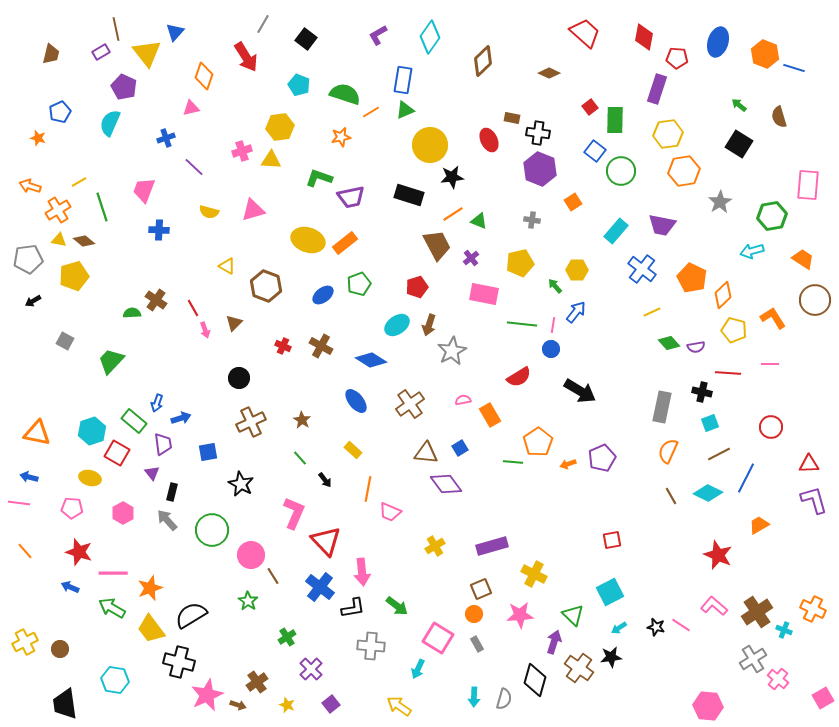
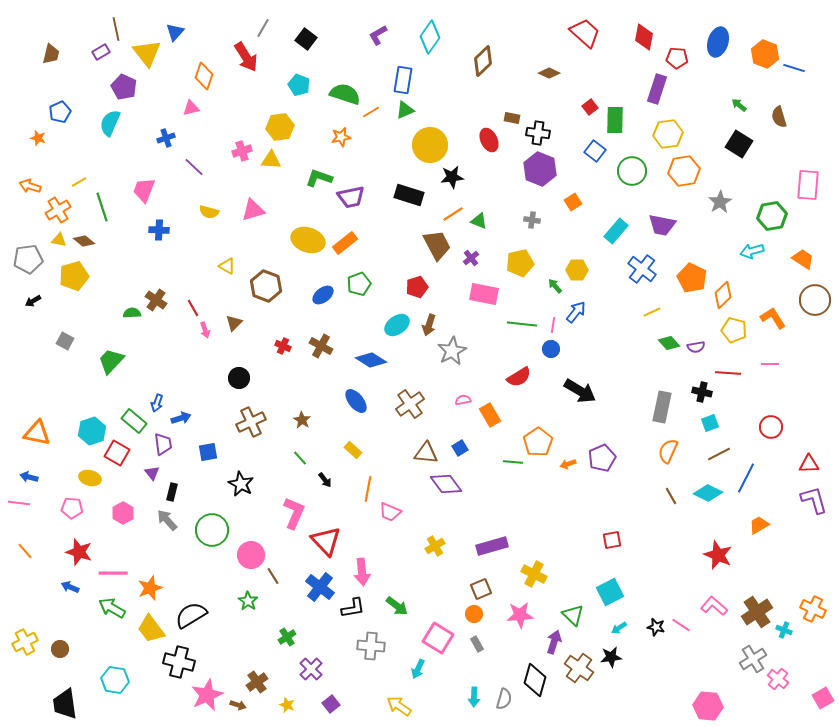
gray line at (263, 24): moved 4 px down
green circle at (621, 171): moved 11 px right
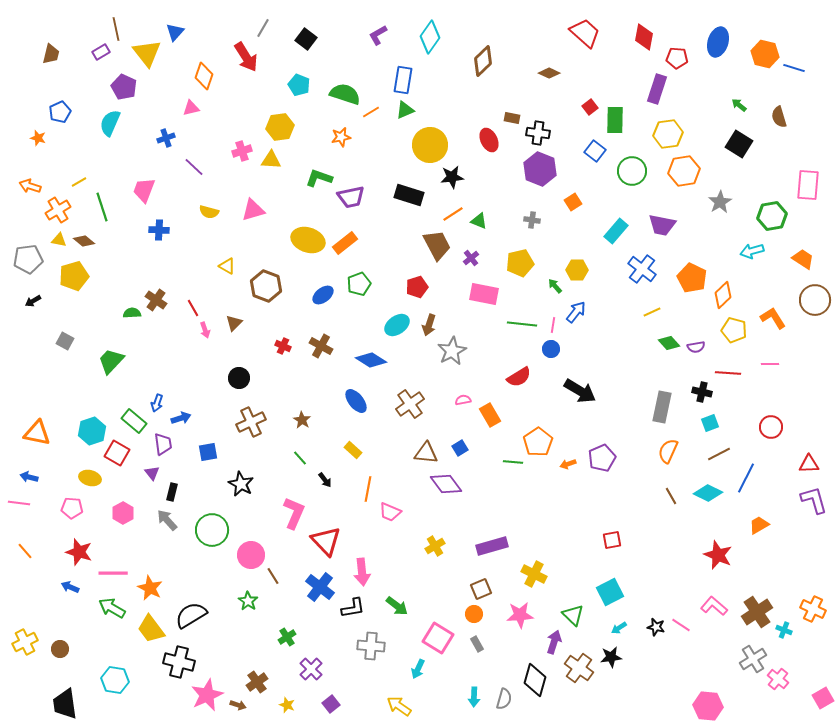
orange hexagon at (765, 54): rotated 8 degrees counterclockwise
orange star at (150, 588): rotated 25 degrees counterclockwise
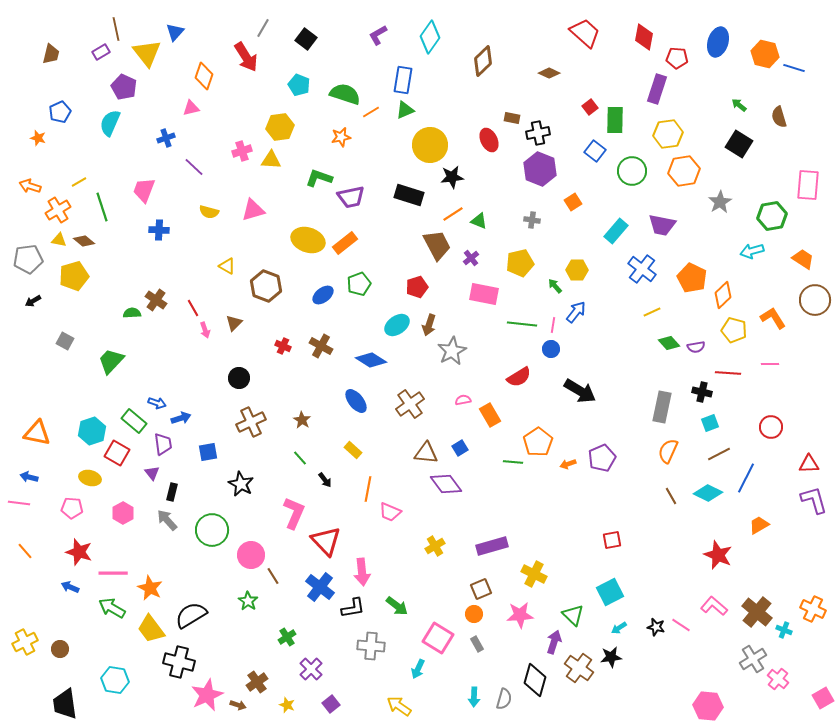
black cross at (538, 133): rotated 20 degrees counterclockwise
blue arrow at (157, 403): rotated 90 degrees counterclockwise
brown cross at (757, 612): rotated 16 degrees counterclockwise
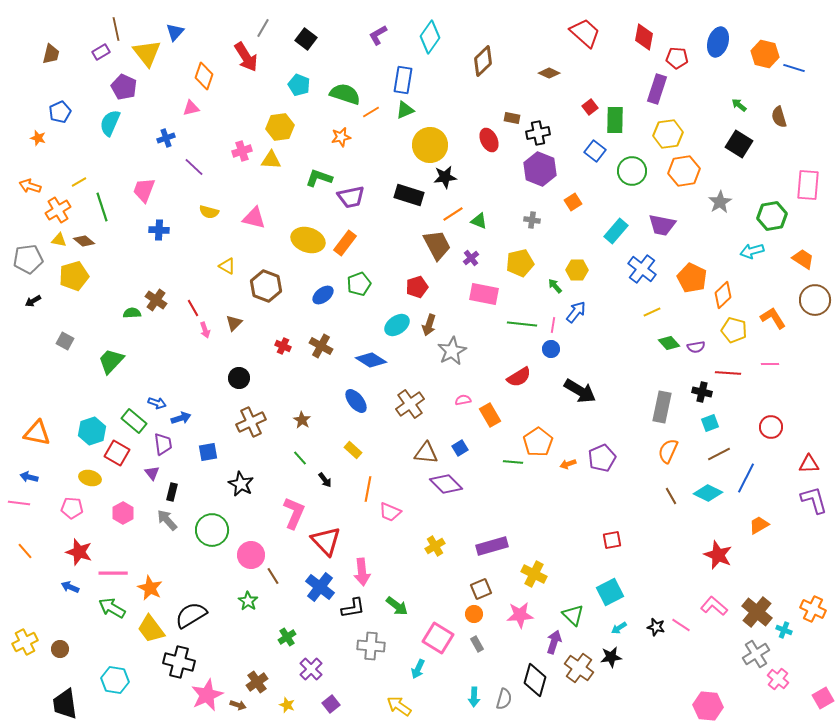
black star at (452, 177): moved 7 px left
pink triangle at (253, 210): moved 1 px right, 8 px down; rotated 30 degrees clockwise
orange rectangle at (345, 243): rotated 15 degrees counterclockwise
purple diamond at (446, 484): rotated 8 degrees counterclockwise
gray cross at (753, 659): moved 3 px right, 5 px up
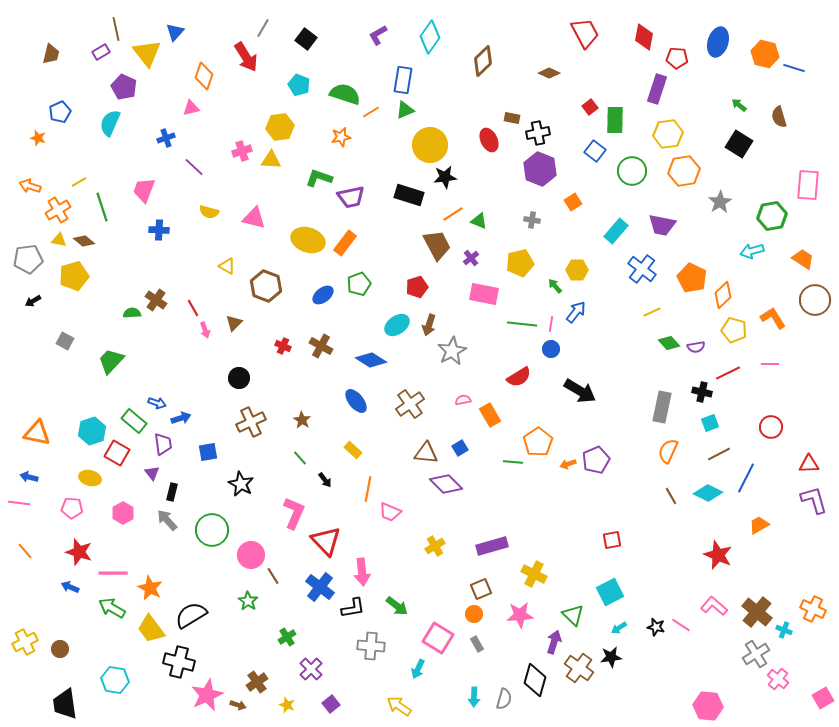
red trapezoid at (585, 33): rotated 20 degrees clockwise
pink line at (553, 325): moved 2 px left, 1 px up
red line at (728, 373): rotated 30 degrees counterclockwise
purple pentagon at (602, 458): moved 6 px left, 2 px down
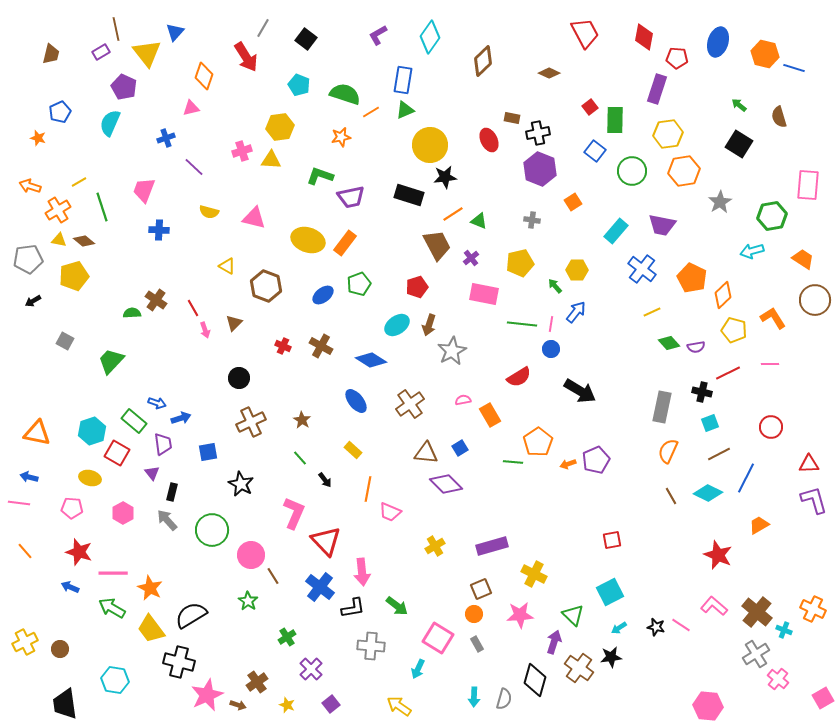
green L-shape at (319, 178): moved 1 px right, 2 px up
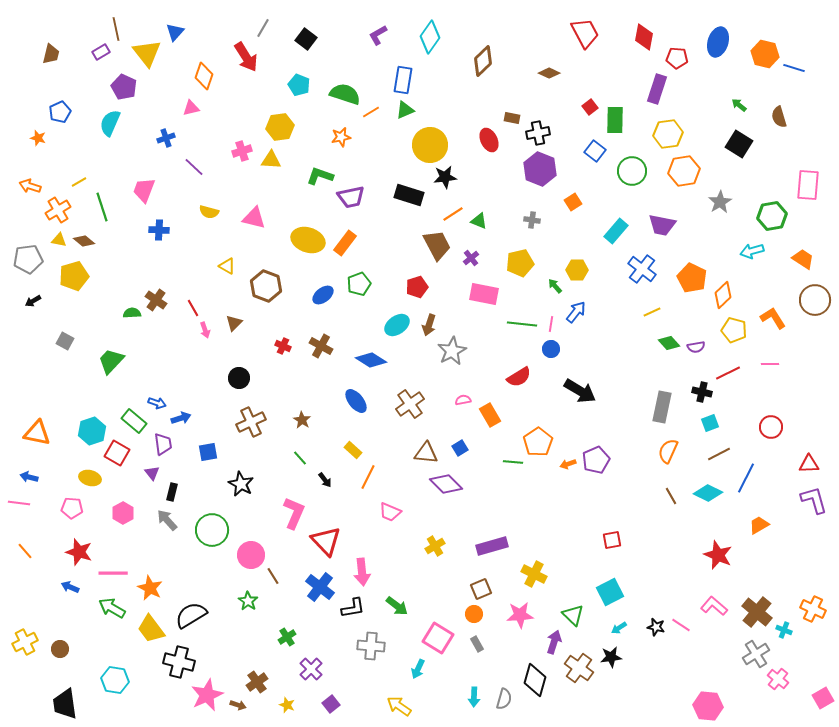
orange line at (368, 489): moved 12 px up; rotated 15 degrees clockwise
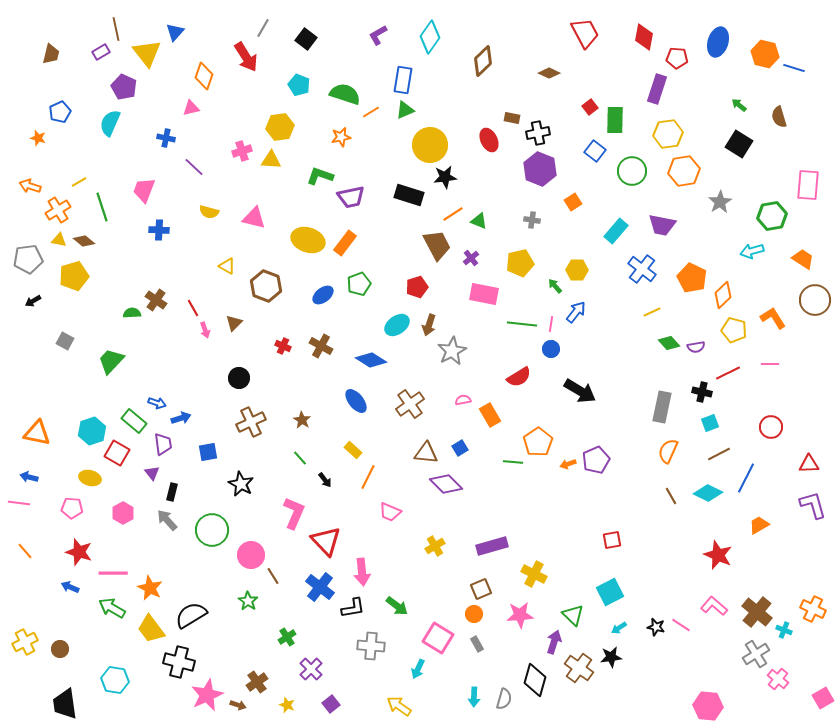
blue cross at (166, 138): rotated 30 degrees clockwise
purple L-shape at (814, 500): moved 1 px left, 5 px down
